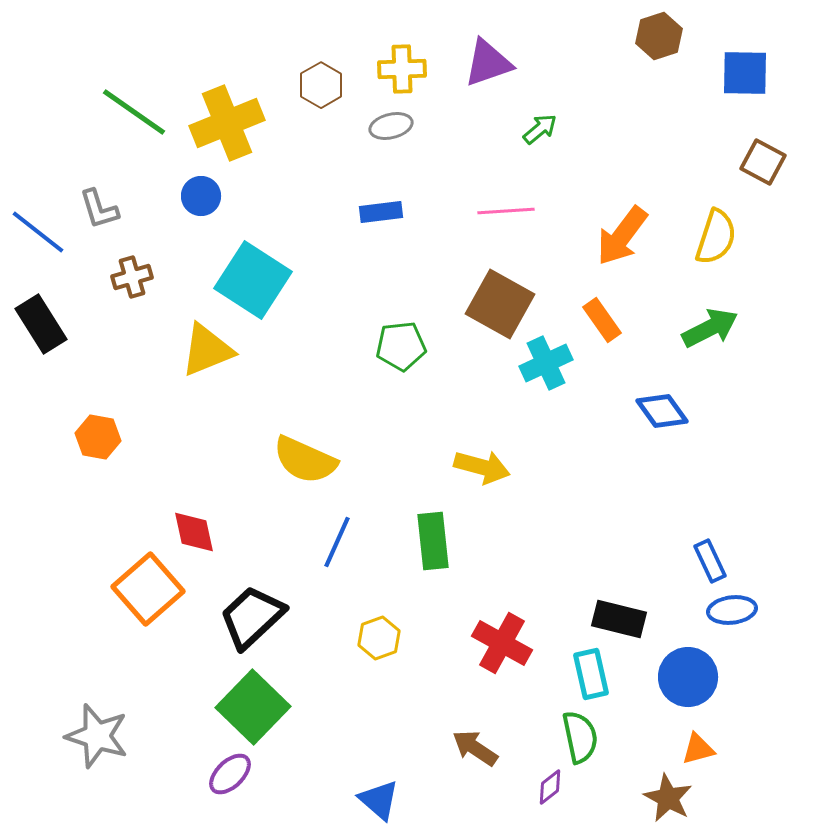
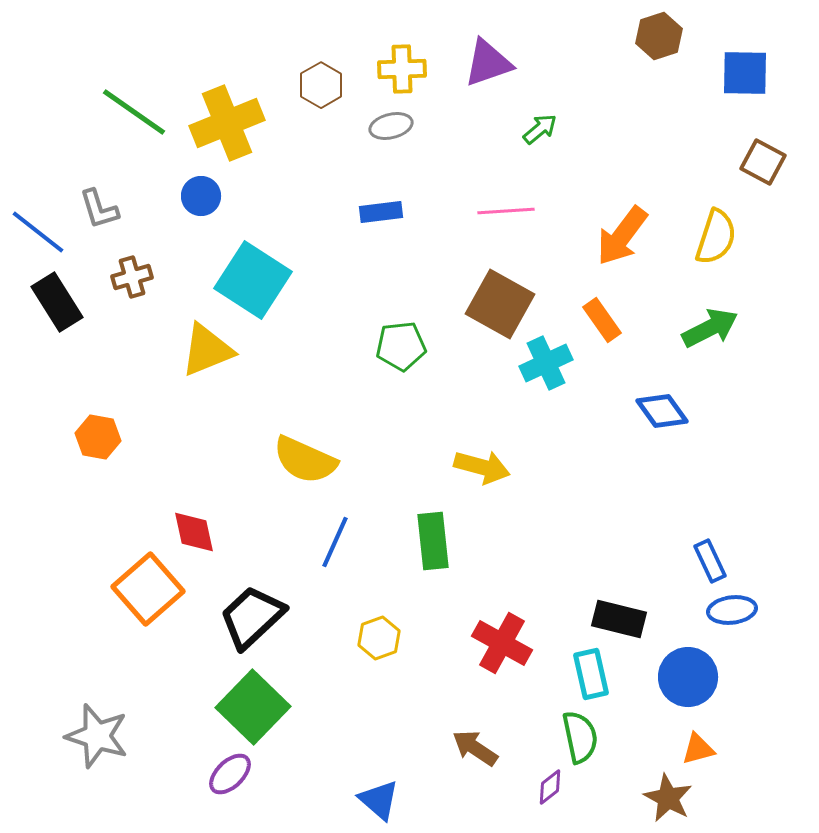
black rectangle at (41, 324): moved 16 px right, 22 px up
blue line at (337, 542): moved 2 px left
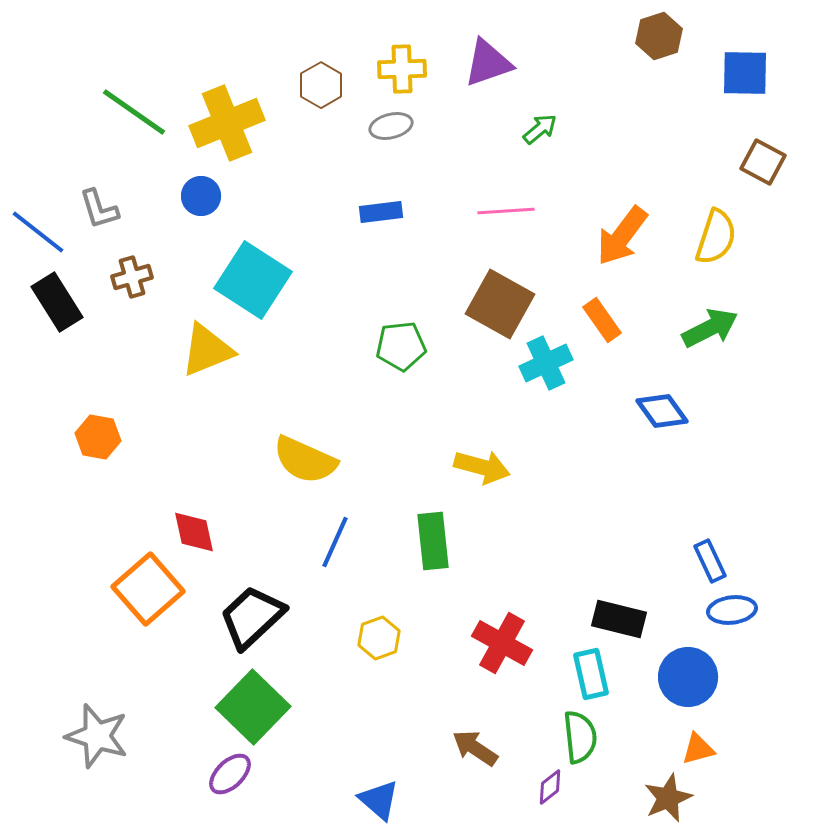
green semicircle at (580, 737): rotated 6 degrees clockwise
brown star at (668, 798): rotated 21 degrees clockwise
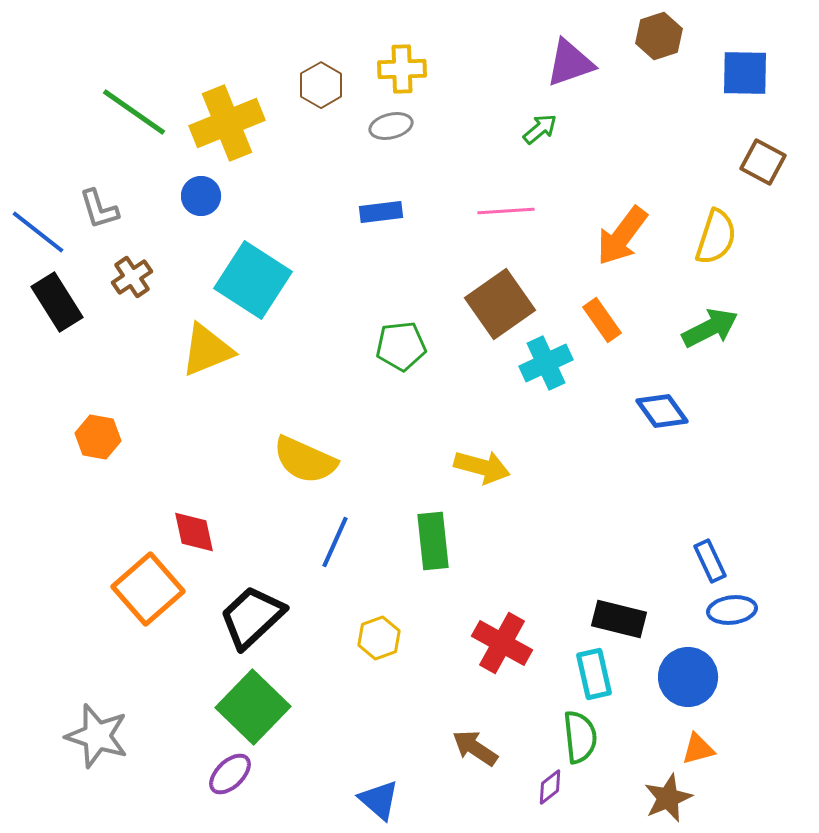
purple triangle at (488, 63): moved 82 px right
brown cross at (132, 277): rotated 18 degrees counterclockwise
brown square at (500, 304): rotated 26 degrees clockwise
cyan rectangle at (591, 674): moved 3 px right
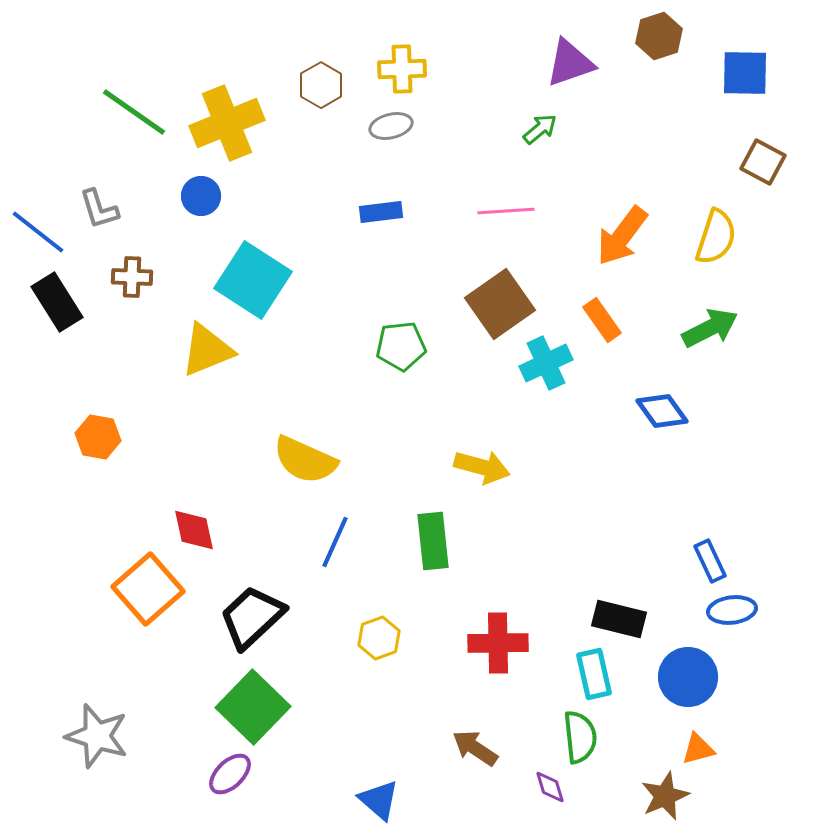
brown cross at (132, 277): rotated 36 degrees clockwise
red diamond at (194, 532): moved 2 px up
red cross at (502, 643): moved 4 px left; rotated 30 degrees counterclockwise
purple diamond at (550, 787): rotated 69 degrees counterclockwise
brown star at (668, 798): moved 3 px left, 2 px up
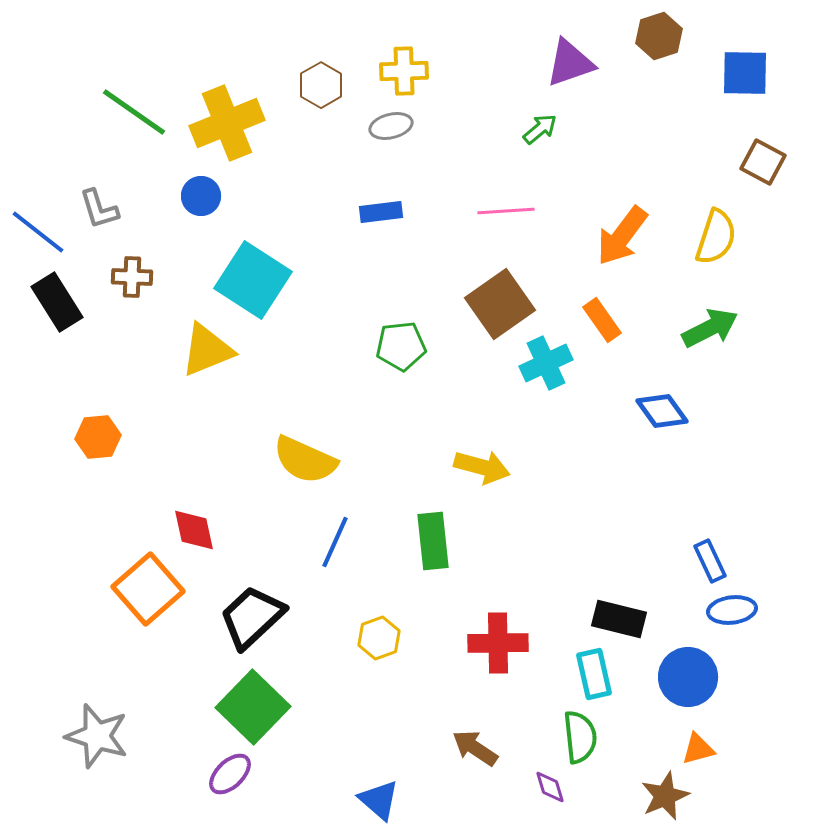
yellow cross at (402, 69): moved 2 px right, 2 px down
orange hexagon at (98, 437): rotated 15 degrees counterclockwise
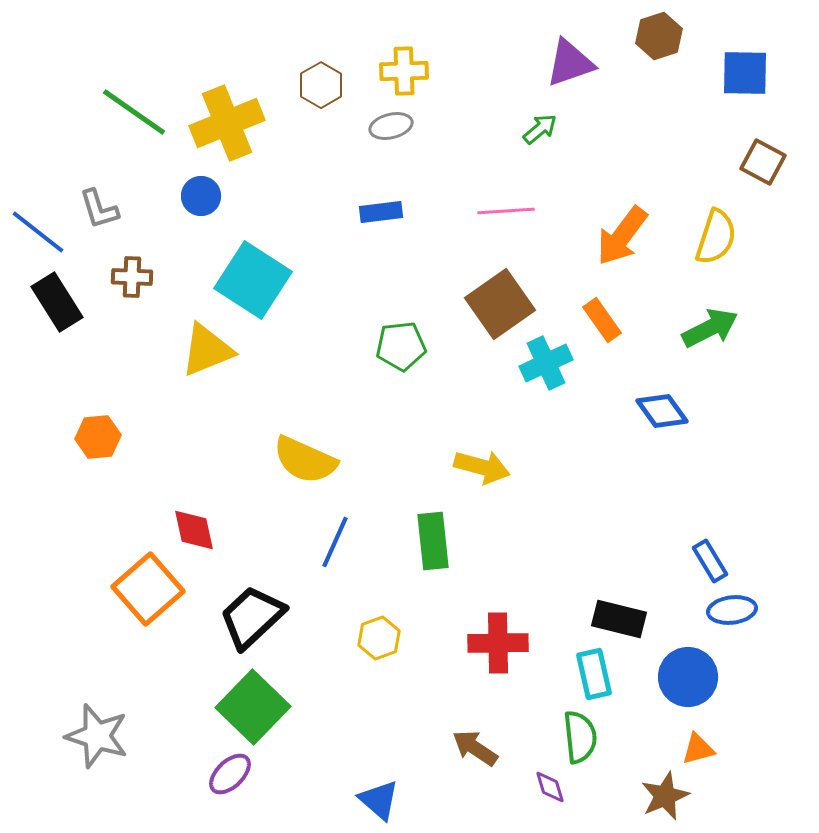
blue rectangle at (710, 561): rotated 6 degrees counterclockwise
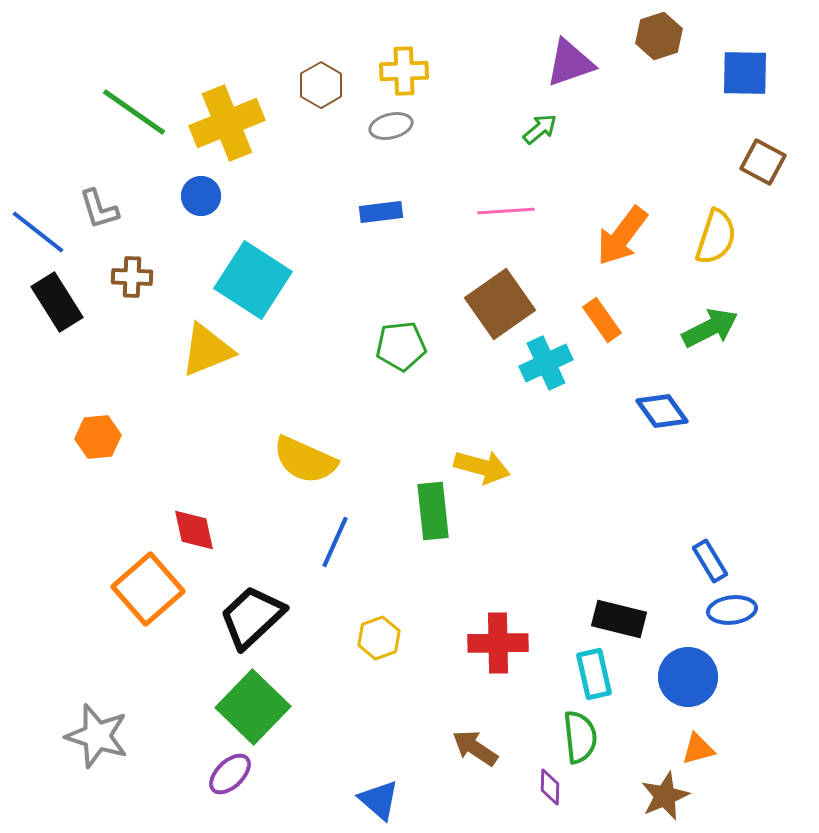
green rectangle at (433, 541): moved 30 px up
purple diamond at (550, 787): rotated 18 degrees clockwise
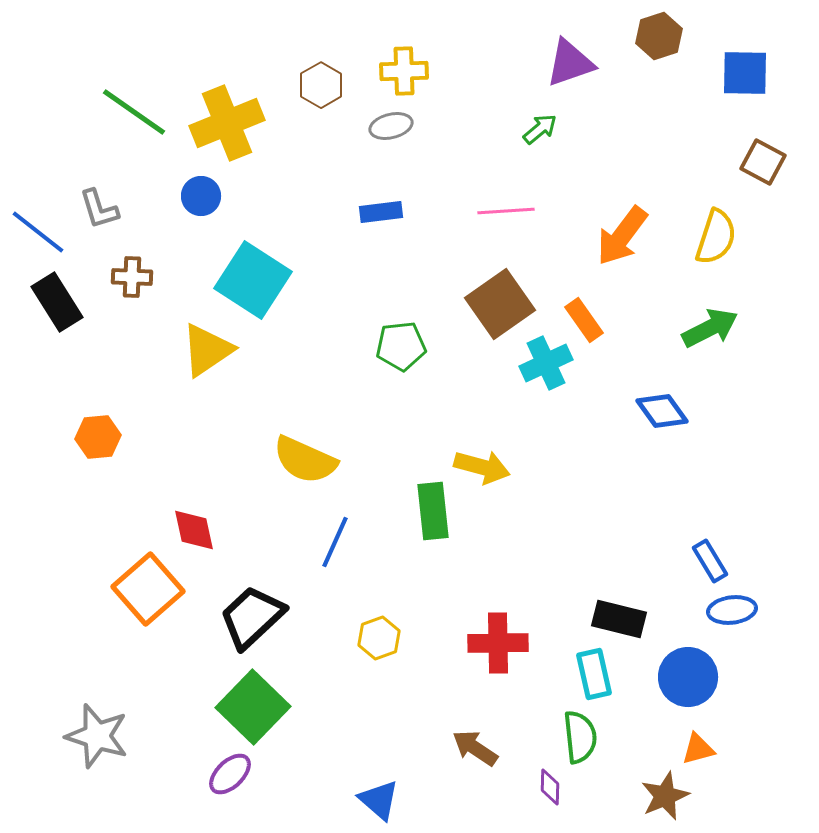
orange rectangle at (602, 320): moved 18 px left
yellow triangle at (207, 350): rotated 12 degrees counterclockwise
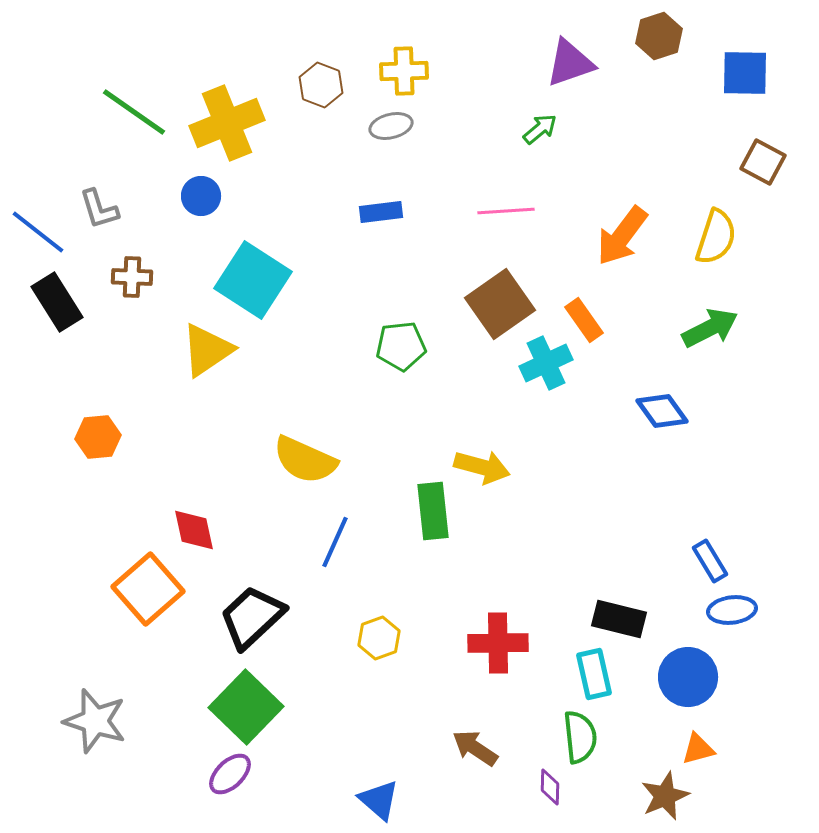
brown hexagon at (321, 85): rotated 9 degrees counterclockwise
green square at (253, 707): moved 7 px left
gray star at (97, 736): moved 2 px left, 15 px up
